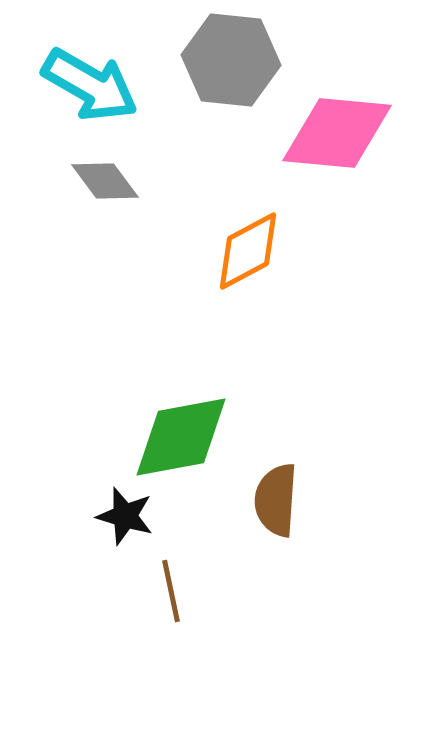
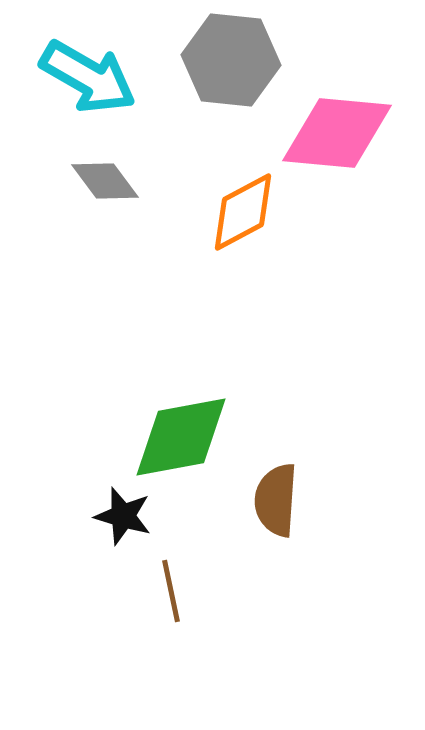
cyan arrow: moved 2 px left, 8 px up
orange diamond: moved 5 px left, 39 px up
black star: moved 2 px left
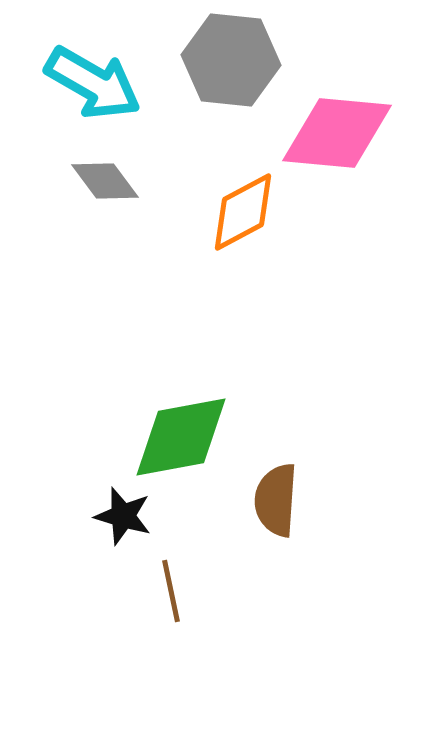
cyan arrow: moved 5 px right, 6 px down
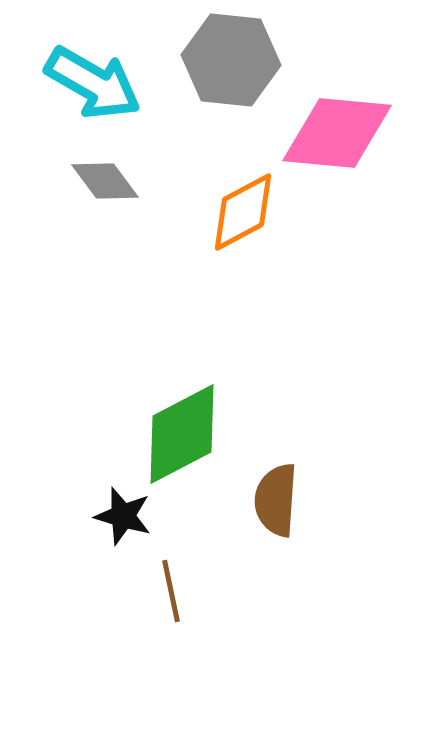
green diamond: moved 1 px right, 3 px up; rotated 17 degrees counterclockwise
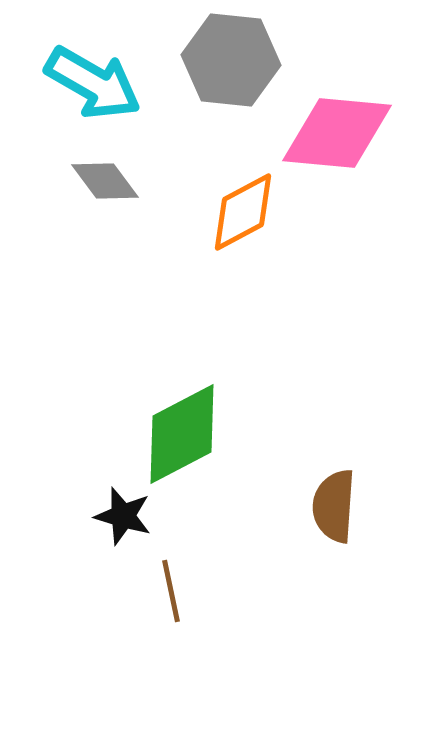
brown semicircle: moved 58 px right, 6 px down
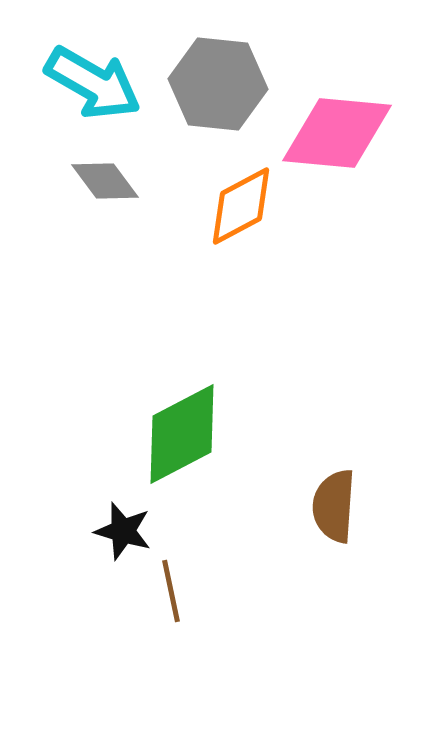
gray hexagon: moved 13 px left, 24 px down
orange diamond: moved 2 px left, 6 px up
black star: moved 15 px down
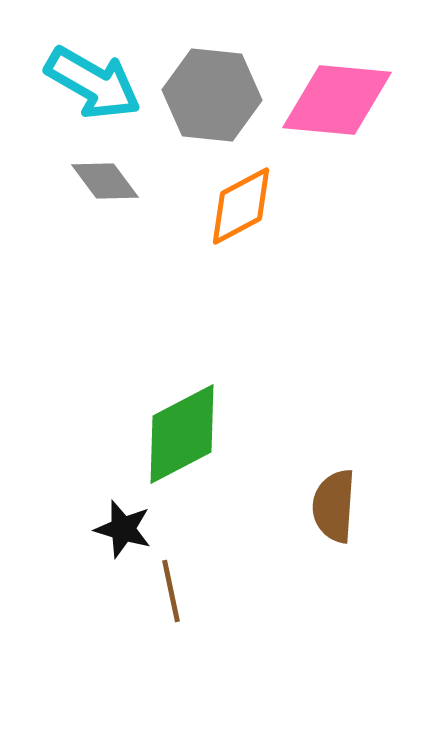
gray hexagon: moved 6 px left, 11 px down
pink diamond: moved 33 px up
black star: moved 2 px up
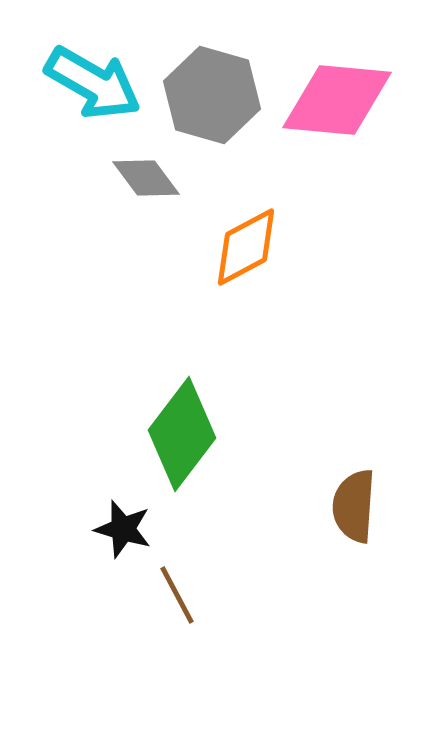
gray hexagon: rotated 10 degrees clockwise
gray diamond: moved 41 px right, 3 px up
orange diamond: moved 5 px right, 41 px down
green diamond: rotated 25 degrees counterclockwise
brown semicircle: moved 20 px right
brown line: moved 6 px right, 4 px down; rotated 16 degrees counterclockwise
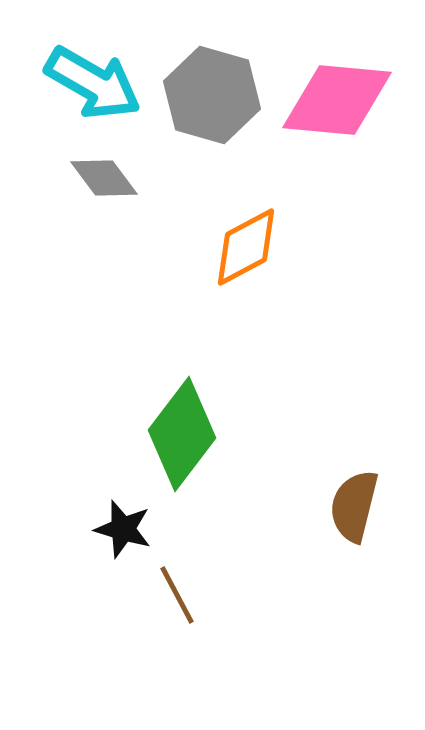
gray diamond: moved 42 px left
brown semicircle: rotated 10 degrees clockwise
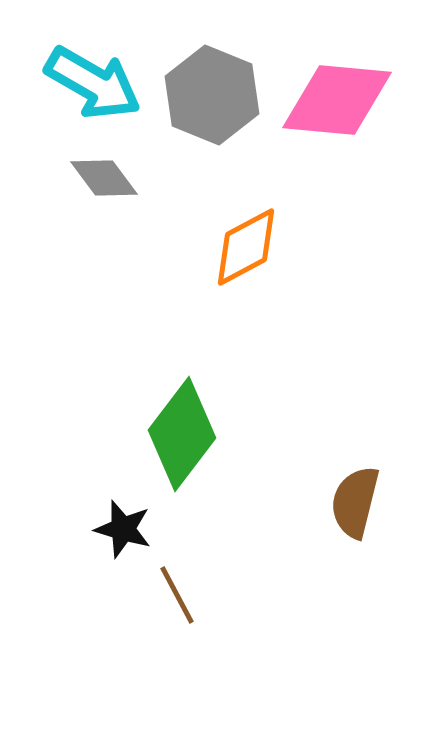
gray hexagon: rotated 6 degrees clockwise
brown semicircle: moved 1 px right, 4 px up
